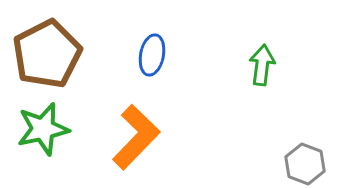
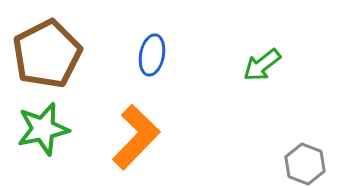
green arrow: rotated 135 degrees counterclockwise
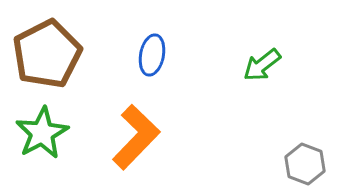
green star: moved 1 px left, 4 px down; rotated 16 degrees counterclockwise
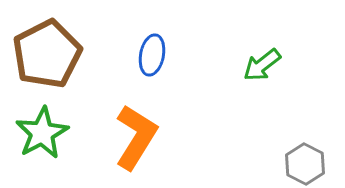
orange L-shape: rotated 12 degrees counterclockwise
gray hexagon: rotated 6 degrees clockwise
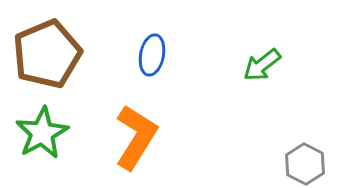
brown pentagon: rotated 4 degrees clockwise
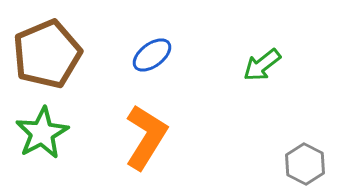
blue ellipse: rotated 42 degrees clockwise
orange L-shape: moved 10 px right
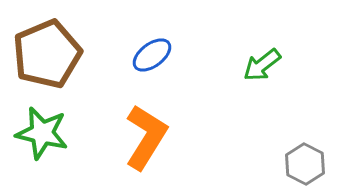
green star: rotated 30 degrees counterclockwise
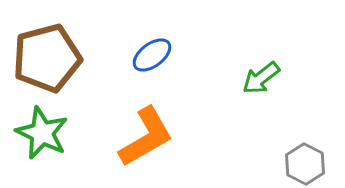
brown pentagon: moved 4 px down; rotated 8 degrees clockwise
green arrow: moved 1 px left, 13 px down
green star: rotated 12 degrees clockwise
orange L-shape: rotated 28 degrees clockwise
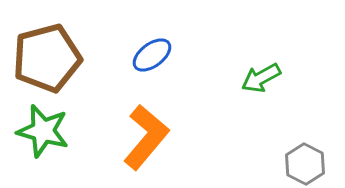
green arrow: rotated 9 degrees clockwise
green star: moved 1 px right, 2 px up; rotated 10 degrees counterclockwise
orange L-shape: rotated 20 degrees counterclockwise
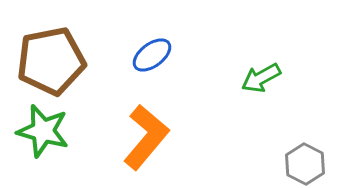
brown pentagon: moved 4 px right, 3 px down; rotated 4 degrees clockwise
